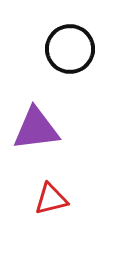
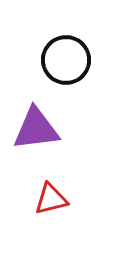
black circle: moved 4 px left, 11 px down
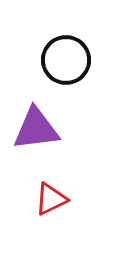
red triangle: rotated 12 degrees counterclockwise
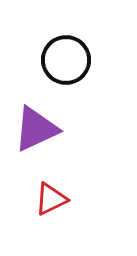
purple triangle: rotated 18 degrees counterclockwise
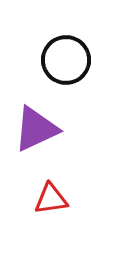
red triangle: rotated 18 degrees clockwise
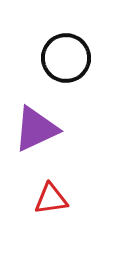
black circle: moved 2 px up
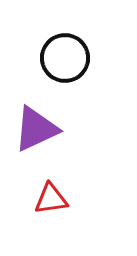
black circle: moved 1 px left
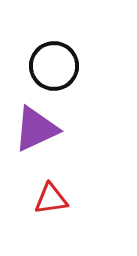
black circle: moved 11 px left, 8 px down
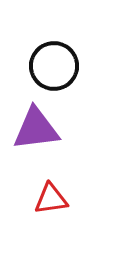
purple triangle: rotated 18 degrees clockwise
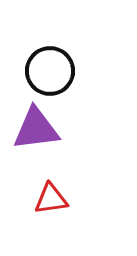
black circle: moved 4 px left, 5 px down
